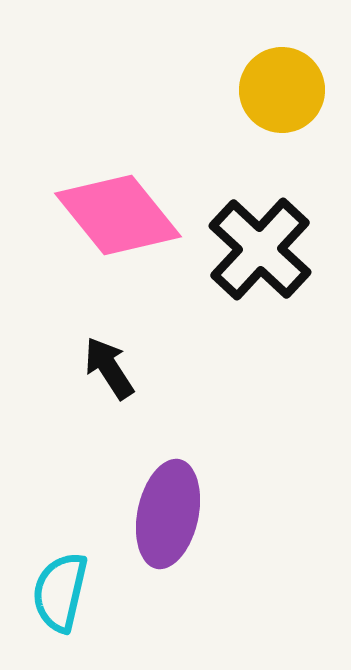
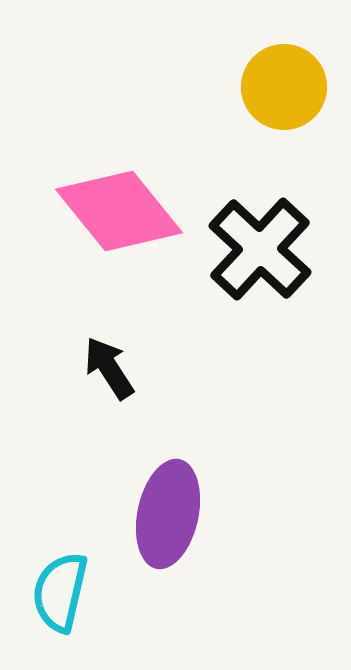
yellow circle: moved 2 px right, 3 px up
pink diamond: moved 1 px right, 4 px up
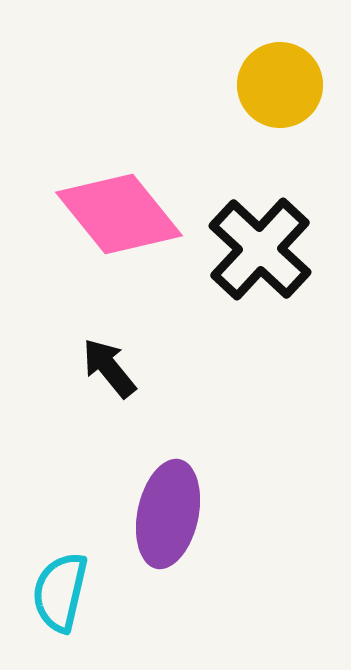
yellow circle: moved 4 px left, 2 px up
pink diamond: moved 3 px down
black arrow: rotated 6 degrees counterclockwise
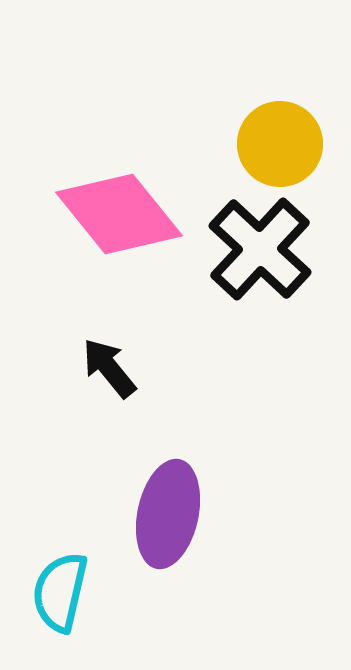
yellow circle: moved 59 px down
